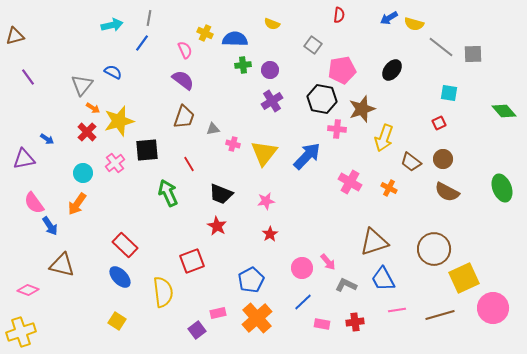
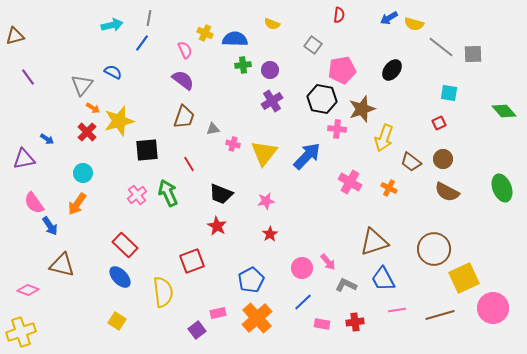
pink cross at (115, 163): moved 22 px right, 32 px down
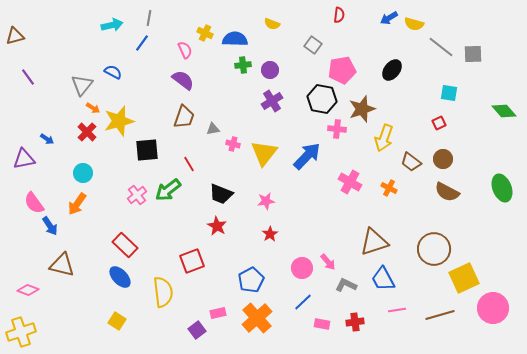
green arrow at (168, 193): moved 3 px up; rotated 104 degrees counterclockwise
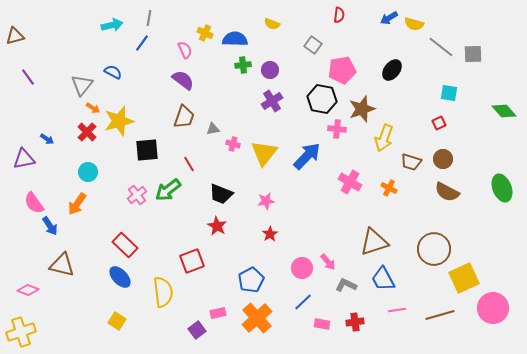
brown trapezoid at (411, 162): rotated 20 degrees counterclockwise
cyan circle at (83, 173): moved 5 px right, 1 px up
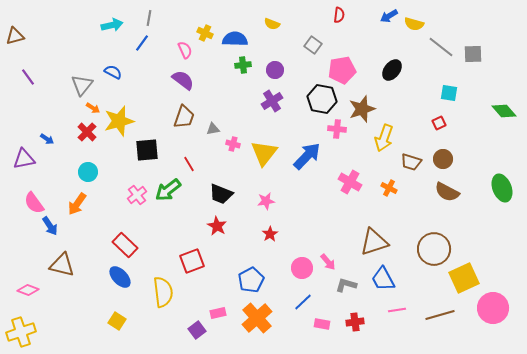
blue arrow at (389, 18): moved 2 px up
purple circle at (270, 70): moved 5 px right
gray L-shape at (346, 285): rotated 10 degrees counterclockwise
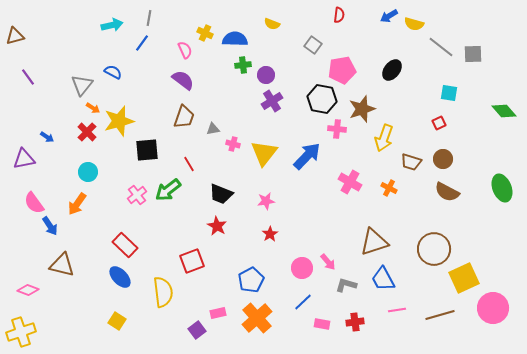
purple circle at (275, 70): moved 9 px left, 5 px down
blue arrow at (47, 139): moved 2 px up
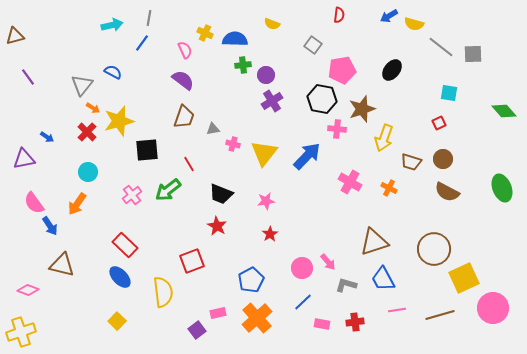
pink cross at (137, 195): moved 5 px left
yellow square at (117, 321): rotated 12 degrees clockwise
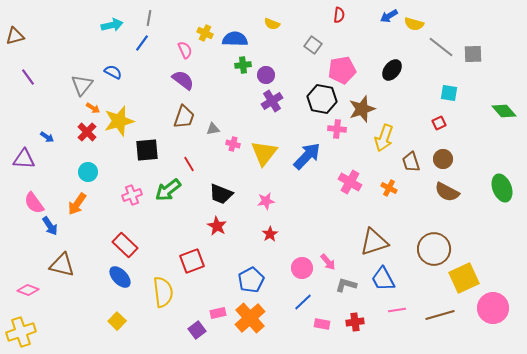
purple triangle at (24, 159): rotated 15 degrees clockwise
brown trapezoid at (411, 162): rotated 55 degrees clockwise
pink cross at (132, 195): rotated 18 degrees clockwise
orange cross at (257, 318): moved 7 px left
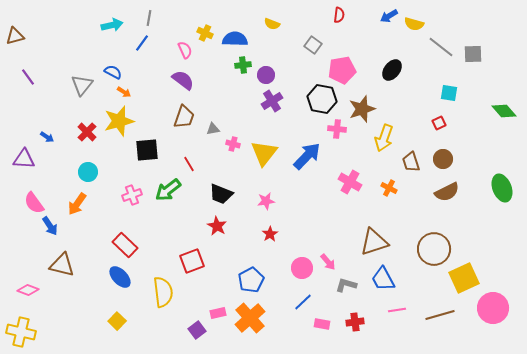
orange arrow at (93, 108): moved 31 px right, 16 px up
brown semicircle at (447, 192): rotated 55 degrees counterclockwise
yellow cross at (21, 332): rotated 32 degrees clockwise
